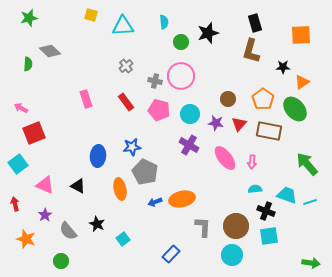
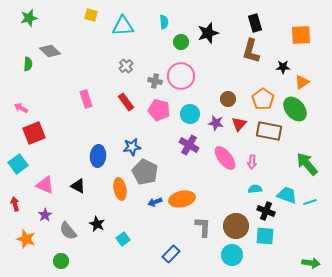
cyan square at (269, 236): moved 4 px left; rotated 12 degrees clockwise
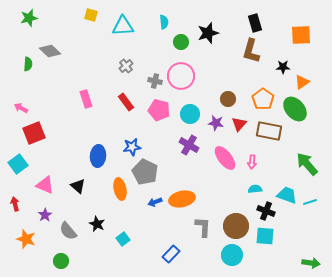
black triangle at (78, 186): rotated 14 degrees clockwise
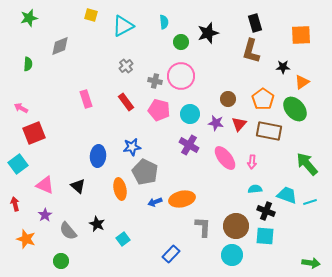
cyan triangle at (123, 26): rotated 25 degrees counterclockwise
gray diamond at (50, 51): moved 10 px right, 5 px up; rotated 65 degrees counterclockwise
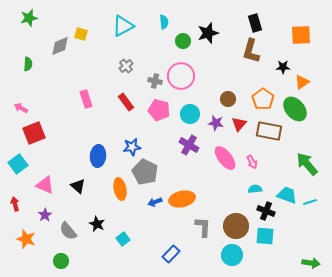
yellow square at (91, 15): moved 10 px left, 19 px down
green circle at (181, 42): moved 2 px right, 1 px up
pink arrow at (252, 162): rotated 32 degrees counterclockwise
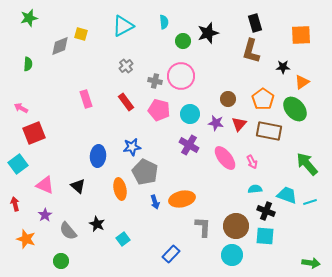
blue arrow at (155, 202): rotated 88 degrees counterclockwise
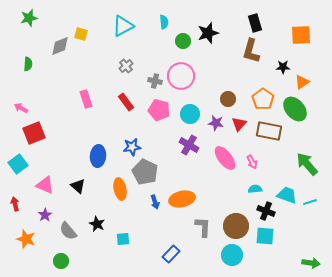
cyan square at (123, 239): rotated 32 degrees clockwise
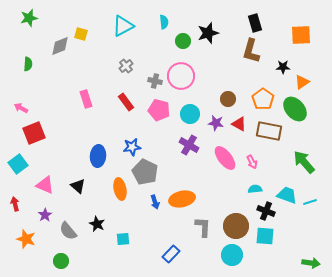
red triangle at (239, 124): rotated 42 degrees counterclockwise
green arrow at (307, 164): moved 3 px left, 2 px up
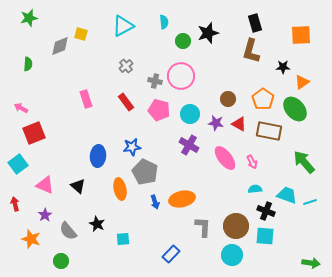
orange star at (26, 239): moved 5 px right
